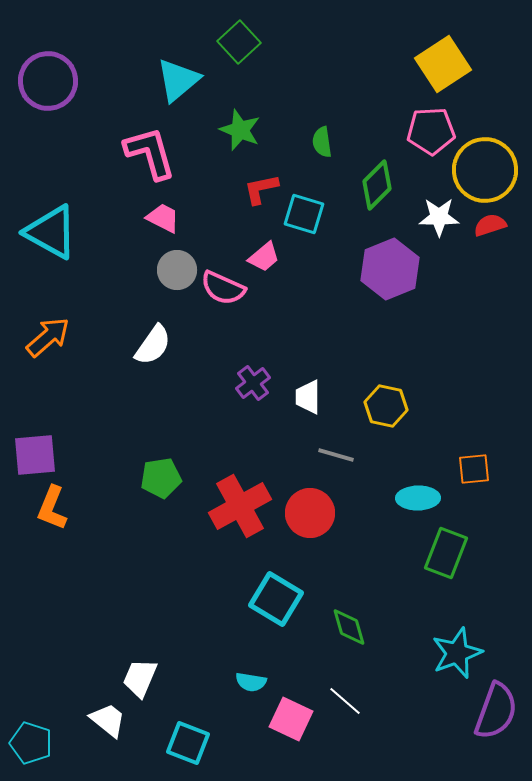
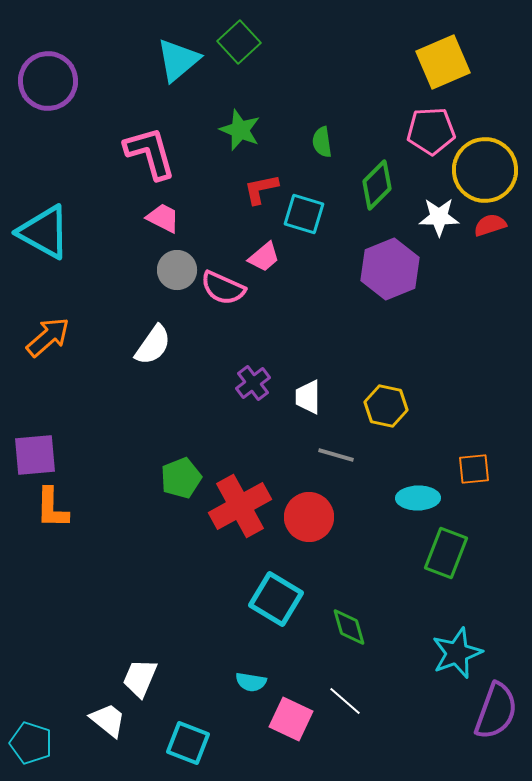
yellow square at (443, 64): moved 2 px up; rotated 10 degrees clockwise
cyan triangle at (178, 80): moved 20 px up
cyan triangle at (51, 232): moved 7 px left
green pentagon at (161, 478): moved 20 px right; rotated 12 degrees counterclockwise
orange L-shape at (52, 508): rotated 21 degrees counterclockwise
red circle at (310, 513): moved 1 px left, 4 px down
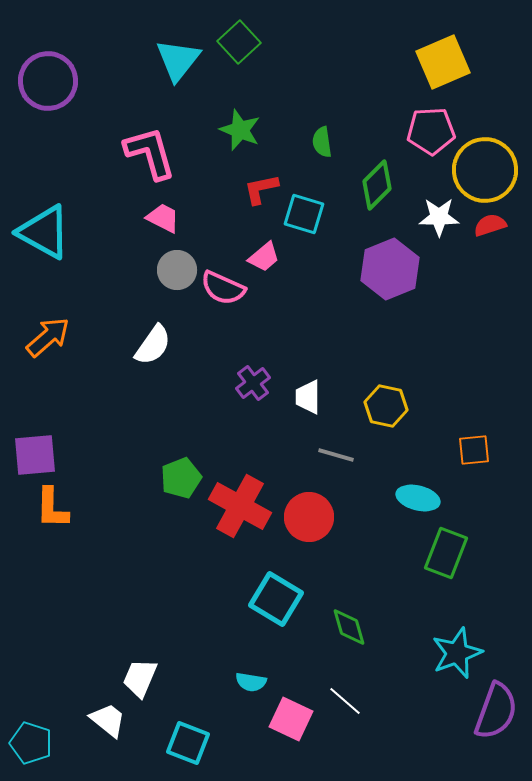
cyan triangle at (178, 60): rotated 12 degrees counterclockwise
orange square at (474, 469): moved 19 px up
cyan ellipse at (418, 498): rotated 15 degrees clockwise
red cross at (240, 506): rotated 32 degrees counterclockwise
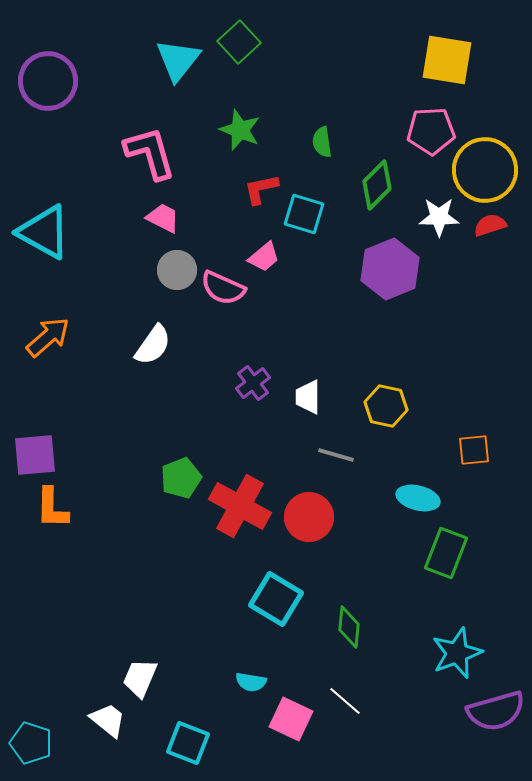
yellow square at (443, 62): moved 4 px right, 2 px up; rotated 32 degrees clockwise
green diamond at (349, 627): rotated 21 degrees clockwise
purple semicircle at (496, 711): rotated 54 degrees clockwise
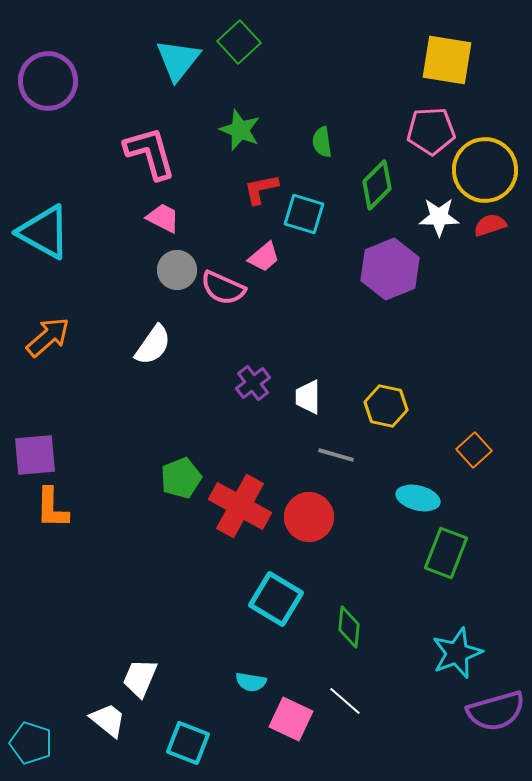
orange square at (474, 450): rotated 36 degrees counterclockwise
